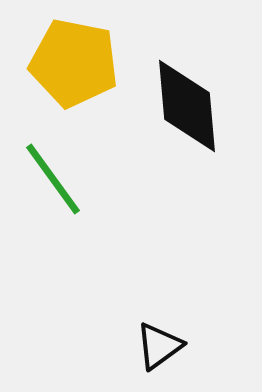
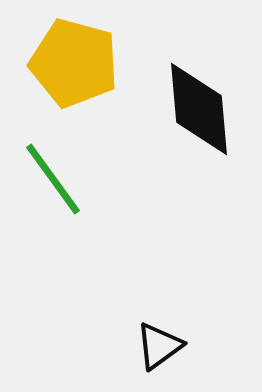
yellow pentagon: rotated 4 degrees clockwise
black diamond: moved 12 px right, 3 px down
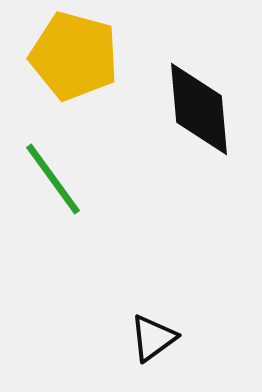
yellow pentagon: moved 7 px up
black triangle: moved 6 px left, 8 px up
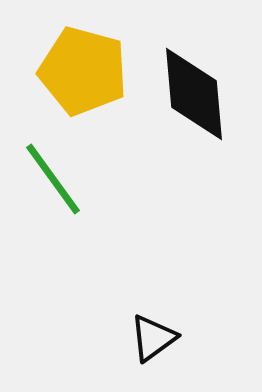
yellow pentagon: moved 9 px right, 15 px down
black diamond: moved 5 px left, 15 px up
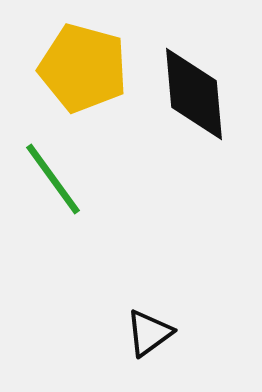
yellow pentagon: moved 3 px up
black triangle: moved 4 px left, 5 px up
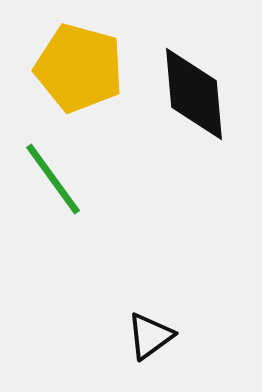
yellow pentagon: moved 4 px left
black triangle: moved 1 px right, 3 px down
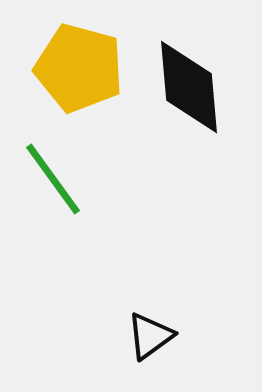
black diamond: moved 5 px left, 7 px up
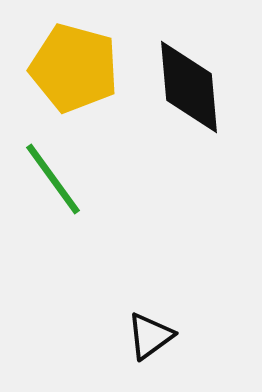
yellow pentagon: moved 5 px left
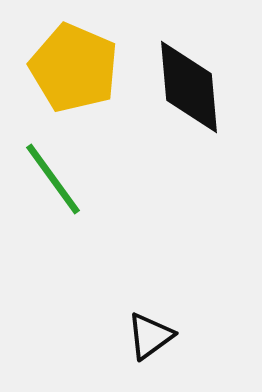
yellow pentagon: rotated 8 degrees clockwise
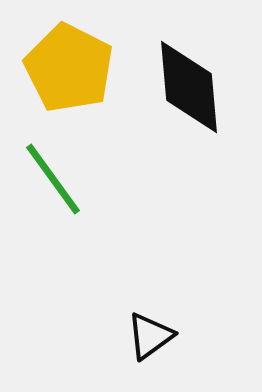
yellow pentagon: moved 5 px left; rotated 4 degrees clockwise
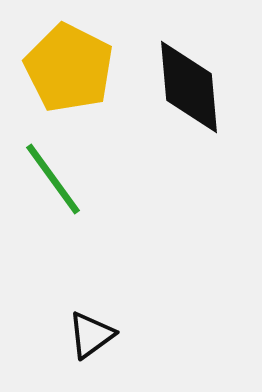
black triangle: moved 59 px left, 1 px up
